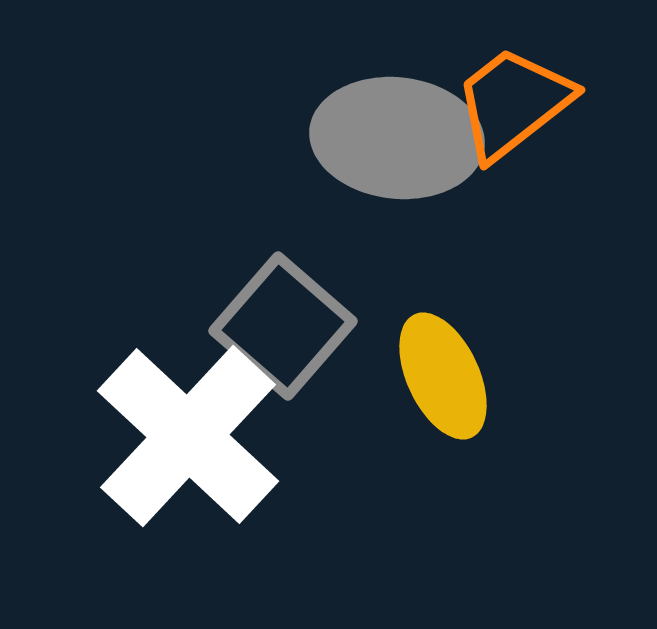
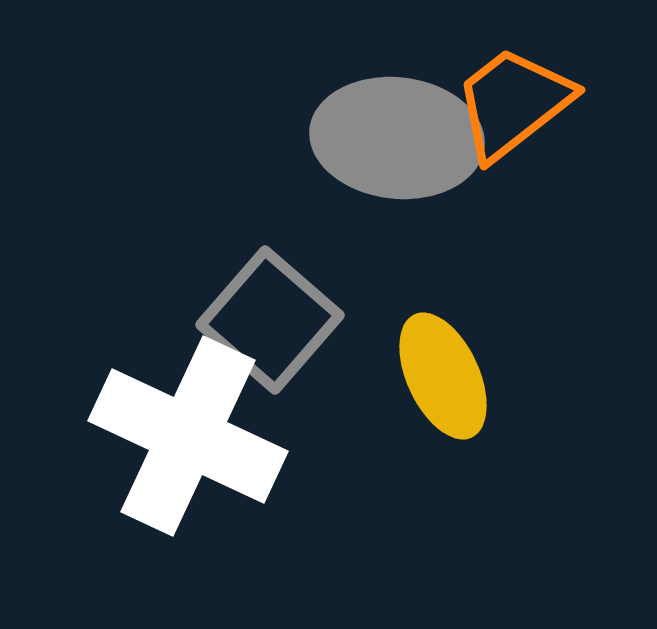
gray square: moved 13 px left, 6 px up
white cross: rotated 18 degrees counterclockwise
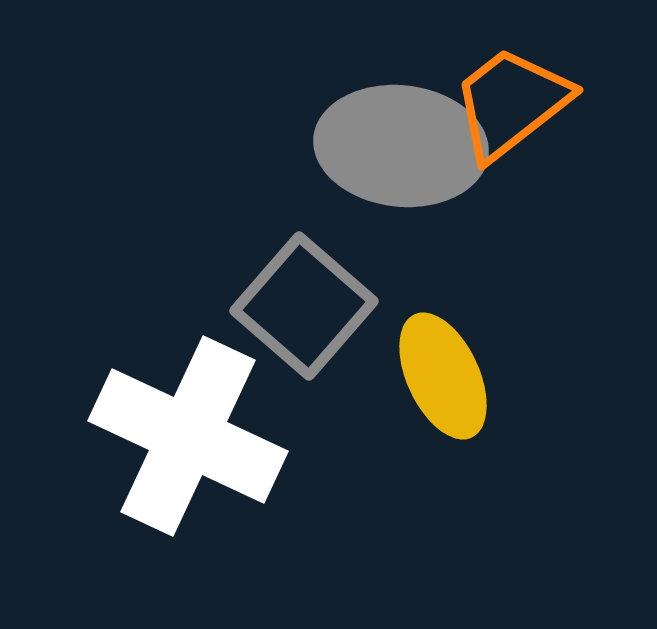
orange trapezoid: moved 2 px left
gray ellipse: moved 4 px right, 8 px down
gray square: moved 34 px right, 14 px up
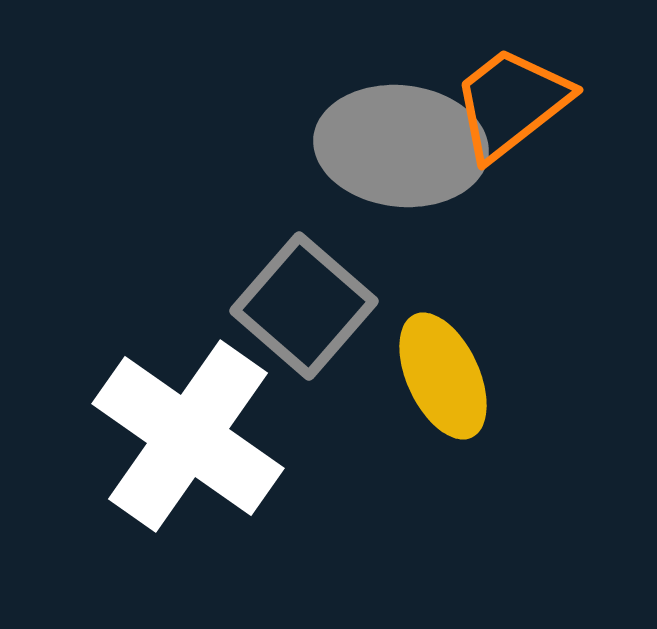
white cross: rotated 10 degrees clockwise
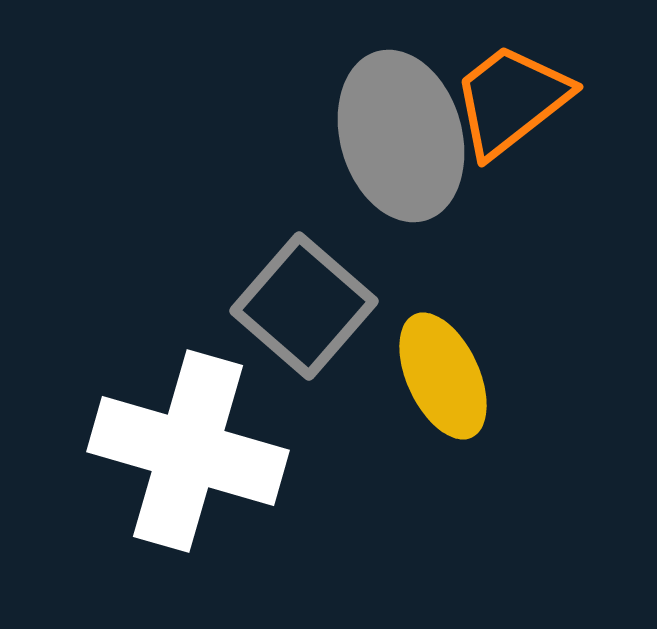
orange trapezoid: moved 3 px up
gray ellipse: moved 10 px up; rotated 68 degrees clockwise
white cross: moved 15 px down; rotated 19 degrees counterclockwise
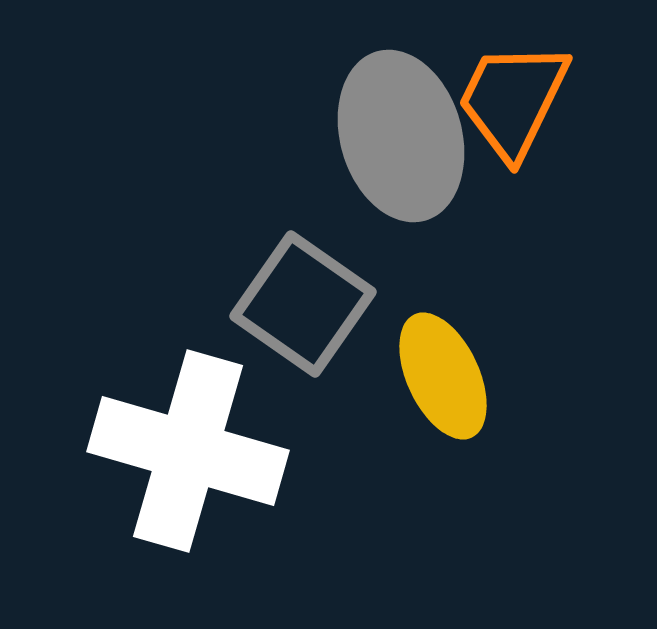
orange trapezoid: moved 2 px right; rotated 26 degrees counterclockwise
gray square: moved 1 px left, 2 px up; rotated 6 degrees counterclockwise
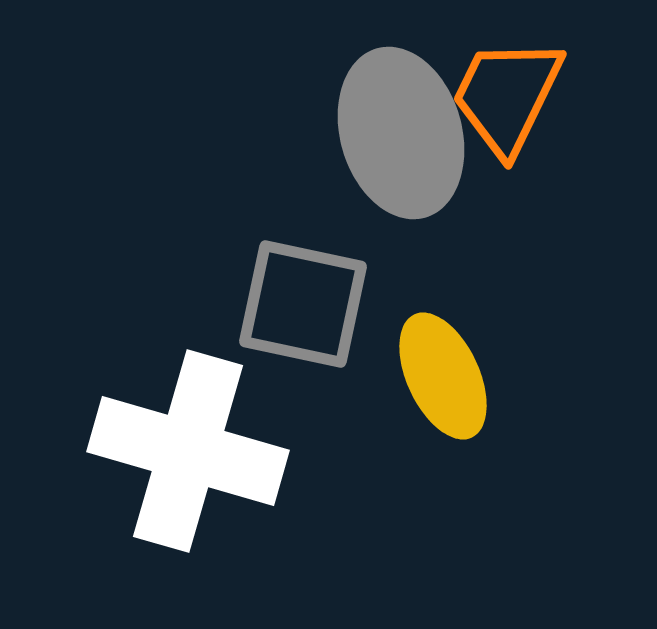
orange trapezoid: moved 6 px left, 4 px up
gray ellipse: moved 3 px up
gray square: rotated 23 degrees counterclockwise
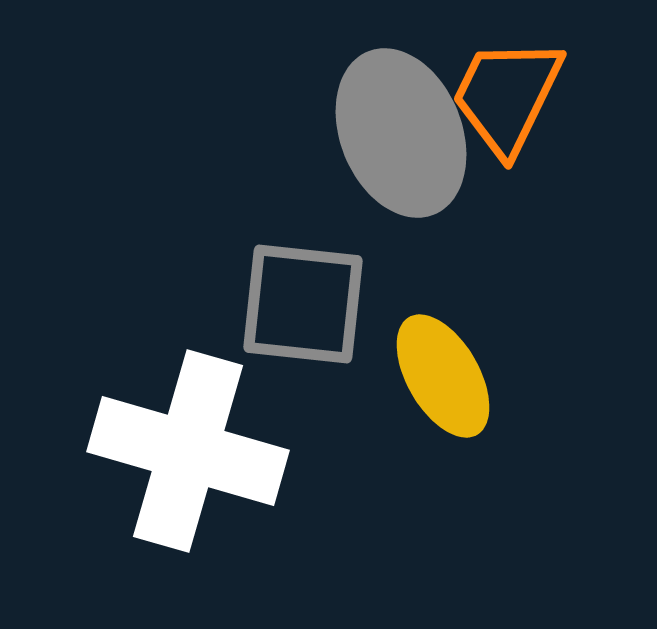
gray ellipse: rotated 6 degrees counterclockwise
gray square: rotated 6 degrees counterclockwise
yellow ellipse: rotated 5 degrees counterclockwise
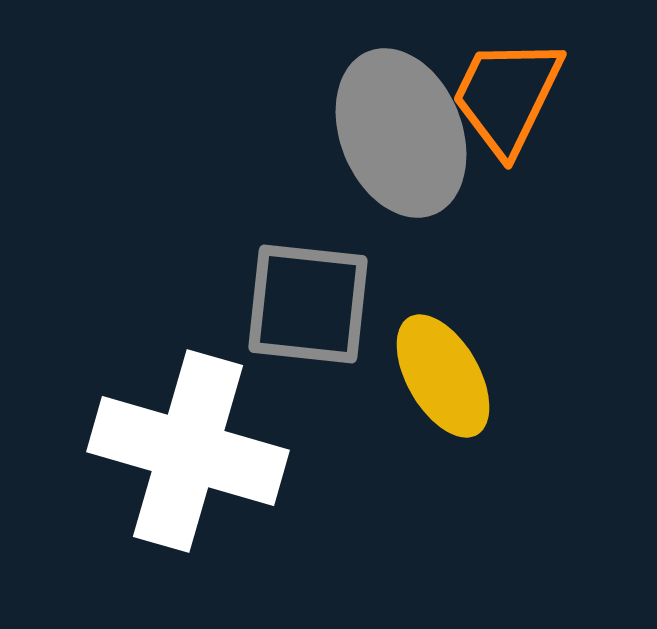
gray square: moved 5 px right
